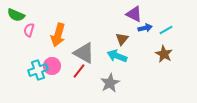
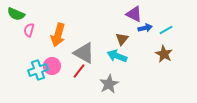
green semicircle: moved 1 px up
gray star: moved 1 px left, 1 px down
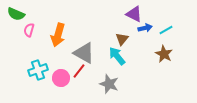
cyan arrow: rotated 30 degrees clockwise
pink circle: moved 9 px right, 12 px down
gray star: rotated 24 degrees counterclockwise
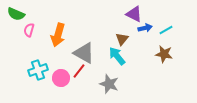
brown star: rotated 18 degrees counterclockwise
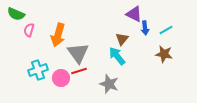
blue arrow: rotated 96 degrees clockwise
gray triangle: moved 6 px left; rotated 25 degrees clockwise
red line: rotated 35 degrees clockwise
